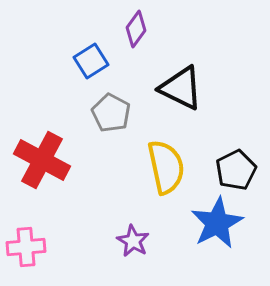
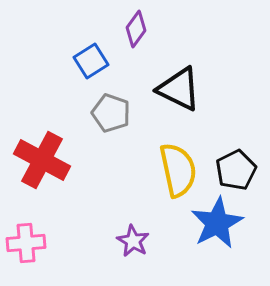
black triangle: moved 2 px left, 1 px down
gray pentagon: rotated 9 degrees counterclockwise
yellow semicircle: moved 12 px right, 3 px down
pink cross: moved 4 px up
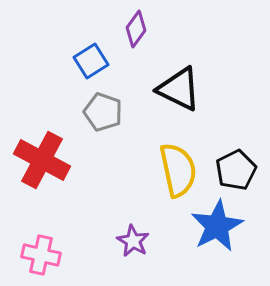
gray pentagon: moved 8 px left, 1 px up
blue star: moved 3 px down
pink cross: moved 15 px right, 12 px down; rotated 18 degrees clockwise
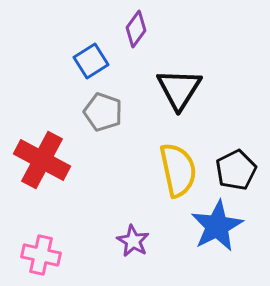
black triangle: rotated 36 degrees clockwise
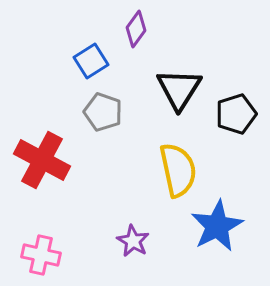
black pentagon: moved 56 px up; rotated 9 degrees clockwise
